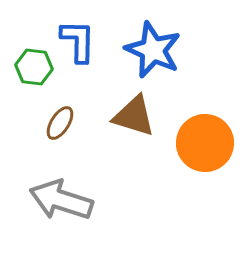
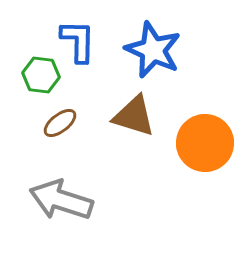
green hexagon: moved 7 px right, 8 px down
brown ellipse: rotated 20 degrees clockwise
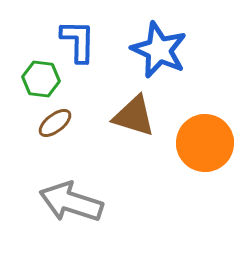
blue star: moved 6 px right
green hexagon: moved 4 px down
brown ellipse: moved 5 px left
gray arrow: moved 10 px right, 2 px down
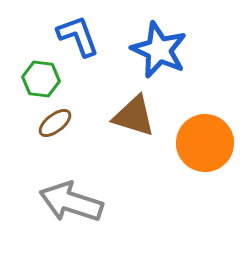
blue L-shape: moved 5 px up; rotated 21 degrees counterclockwise
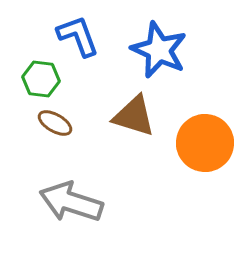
brown ellipse: rotated 68 degrees clockwise
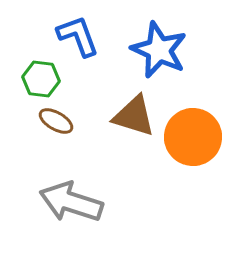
brown ellipse: moved 1 px right, 2 px up
orange circle: moved 12 px left, 6 px up
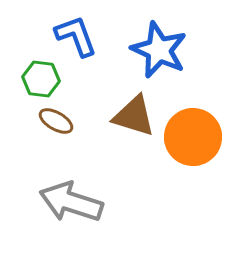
blue L-shape: moved 2 px left
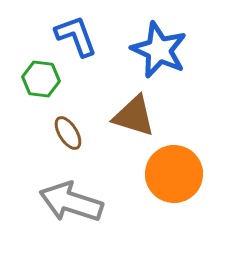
brown ellipse: moved 12 px right, 12 px down; rotated 28 degrees clockwise
orange circle: moved 19 px left, 37 px down
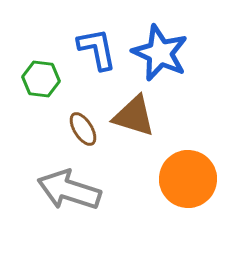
blue L-shape: moved 21 px right, 13 px down; rotated 9 degrees clockwise
blue star: moved 1 px right, 3 px down
brown ellipse: moved 15 px right, 4 px up
orange circle: moved 14 px right, 5 px down
gray arrow: moved 2 px left, 12 px up
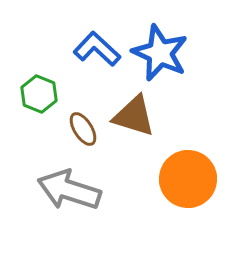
blue L-shape: rotated 36 degrees counterclockwise
green hexagon: moved 2 px left, 15 px down; rotated 15 degrees clockwise
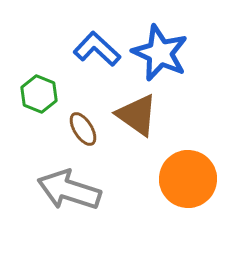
brown triangle: moved 3 px right, 1 px up; rotated 18 degrees clockwise
